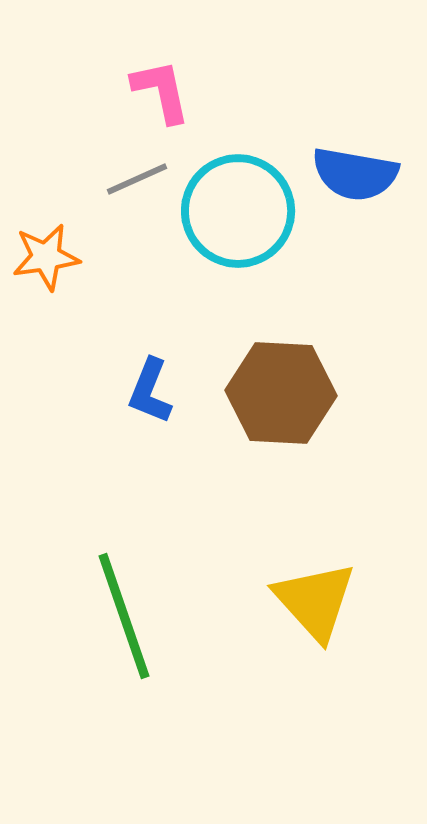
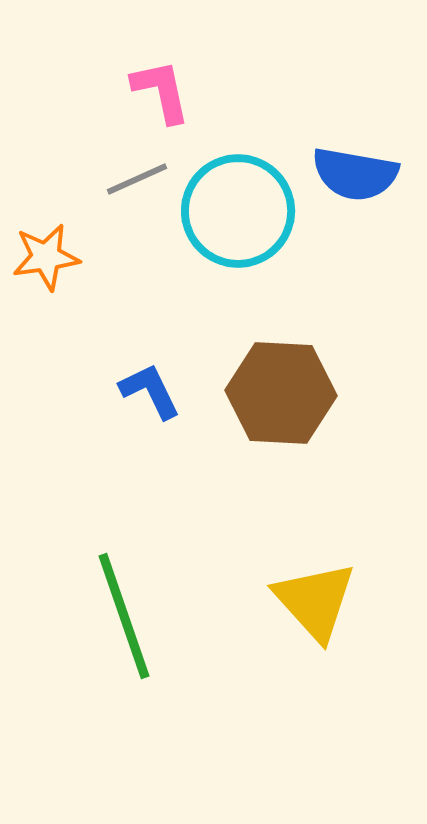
blue L-shape: rotated 132 degrees clockwise
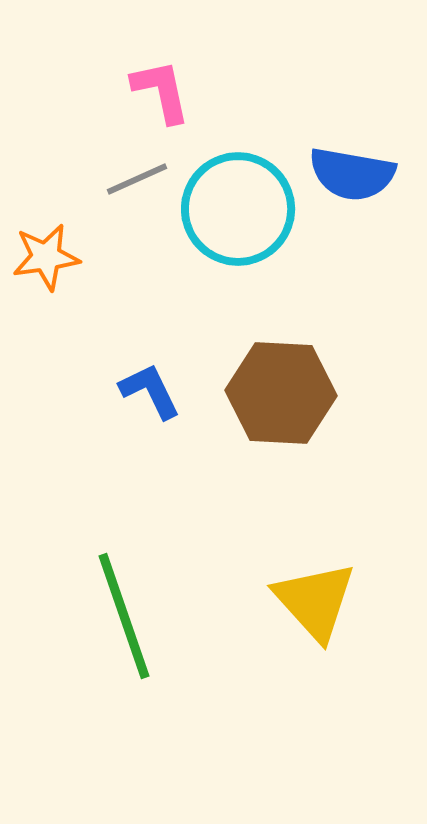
blue semicircle: moved 3 px left
cyan circle: moved 2 px up
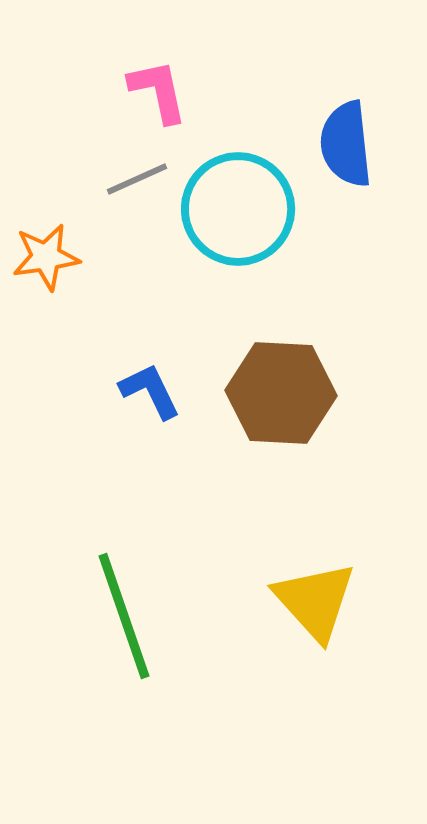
pink L-shape: moved 3 px left
blue semicircle: moved 6 px left, 30 px up; rotated 74 degrees clockwise
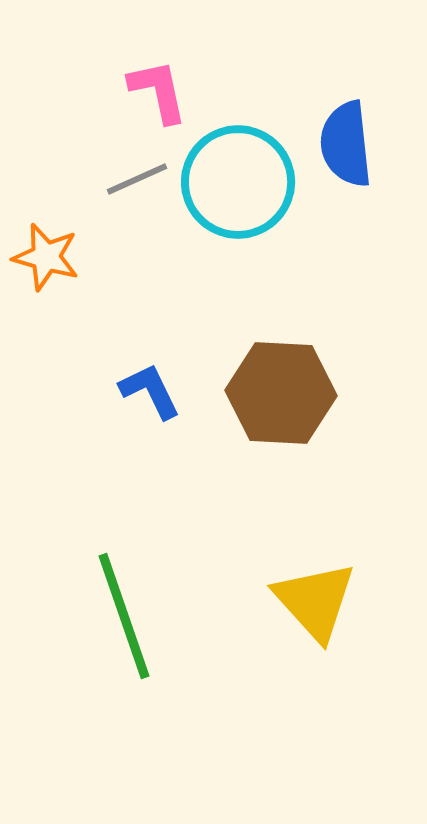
cyan circle: moved 27 px up
orange star: rotated 24 degrees clockwise
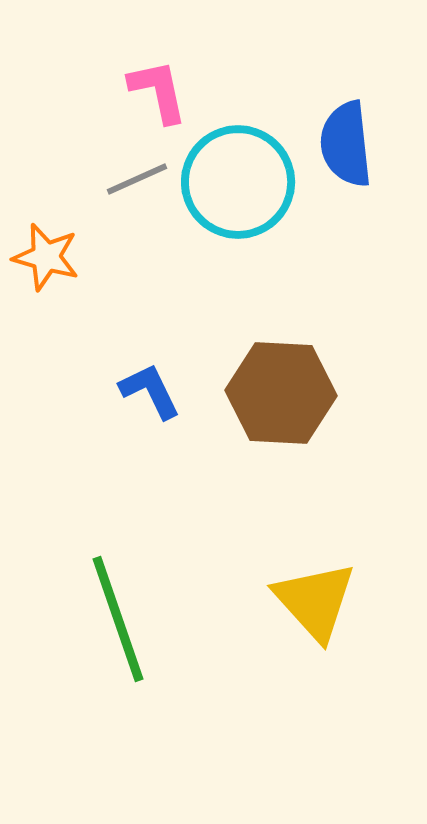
green line: moved 6 px left, 3 px down
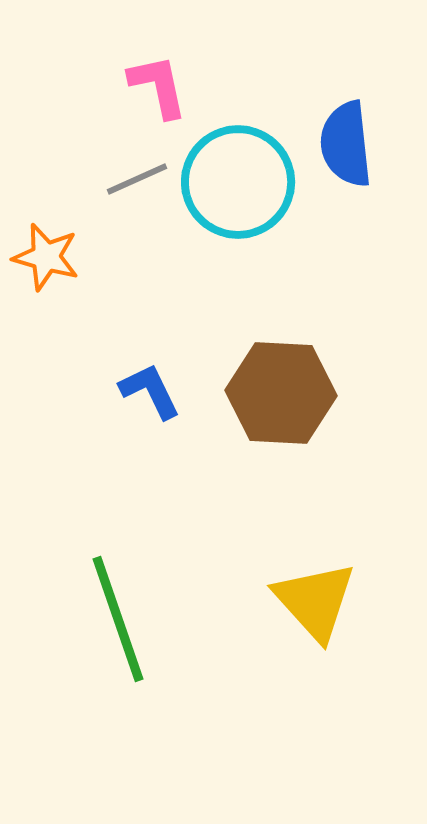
pink L-shape: moved 5 px up
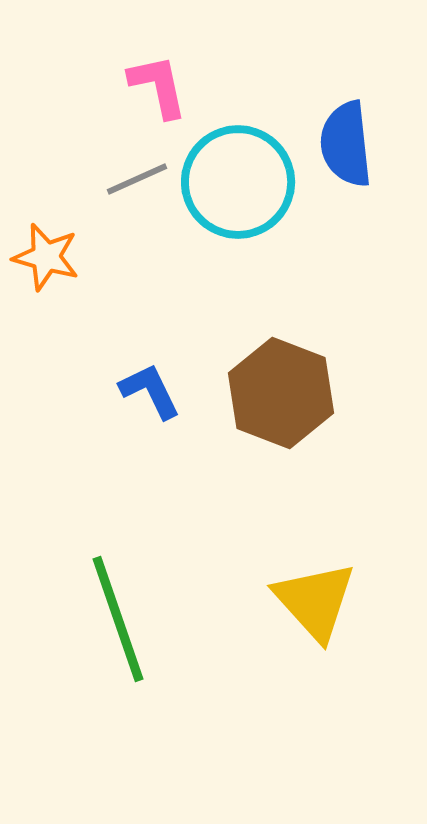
brown hexagon: rotated 18 degrees clockwise
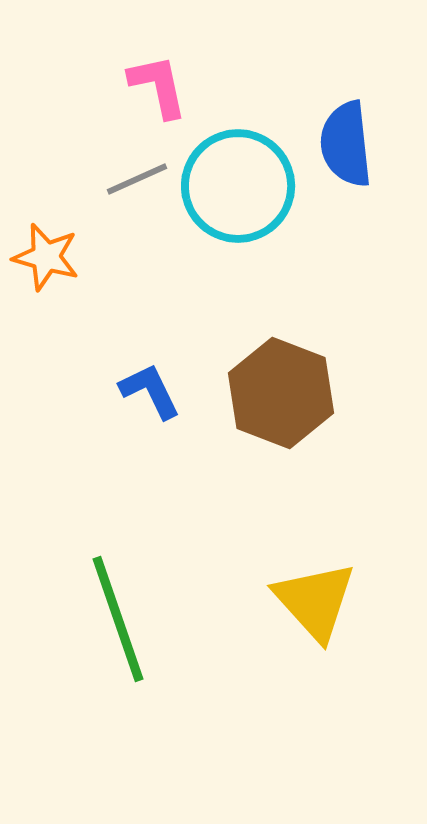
cyan circle: moved 4 px down
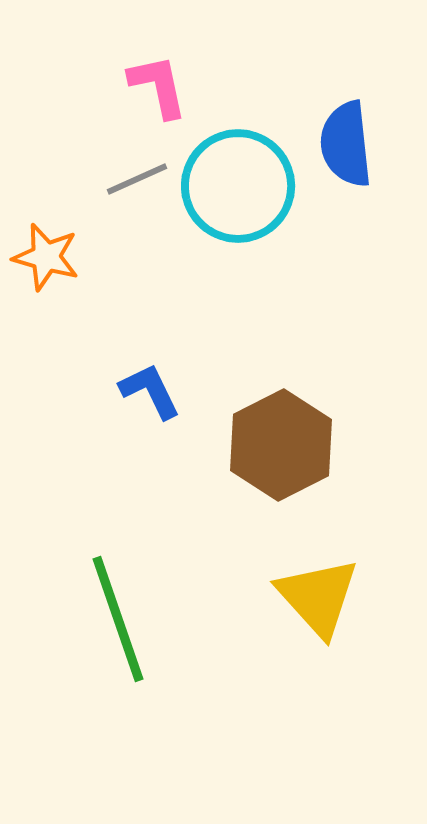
brown hexagon: moved 52 px down; rotated 12 degrees clockwise
yellow triangle: moved 3 px right, 4 px up
